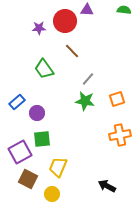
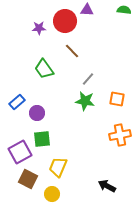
orange square: rotated 28 degrees clockwise
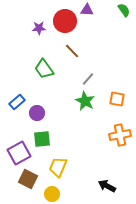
green semicircle: rotated 48 degrees clockwise
green star: rotated 18 degrees clockwise
purple square: moved 1 px left, 1 px down
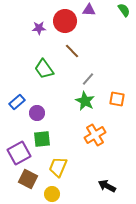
purple triangle: moved 2 px right
orange cross: moved 25 px left; rotated 20 degrees counterclockwise
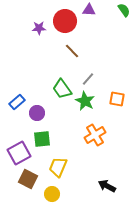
green trapezoid: moved 18 px right, 20 px down
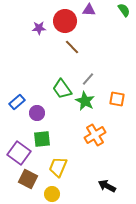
brown line: moved 4 px up
purple square: rotated 25 degrees counterclockwise
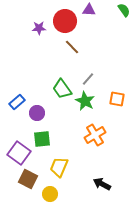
yellow trapezoid: moved 1 px right
black arrow: moved 5 px left, 2 px up
yellow circle: moved 2 px left
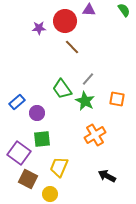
black arrow: moved 5 px right, 8 px up
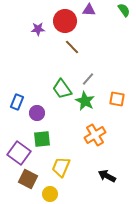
purple star: moved 1 px left, 1 px down
blue rectangle: rotated 28 degrees counterclockwise
yellow trapezoid: moved 2 px right
